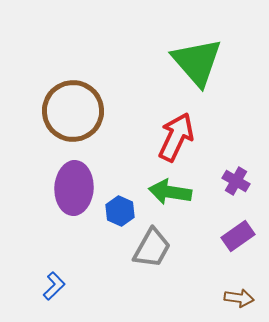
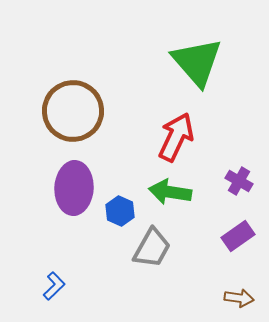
purple cross: moved 3 px right
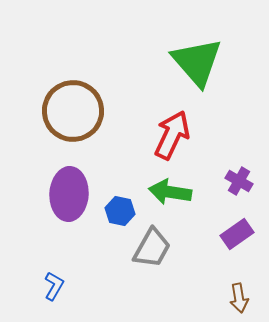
red arrow: moved 4 px left, 2 px up
purple ellipse: moved 5 px left, 6 px down
blue hexagon: rotated 12 degrees counterclockwise
purple rectangle: moved 1 px left, 2 px up
blue L-shape: rotated 16 degrees counterclockwise
brown arrow: rotated 72 degrees clockwise
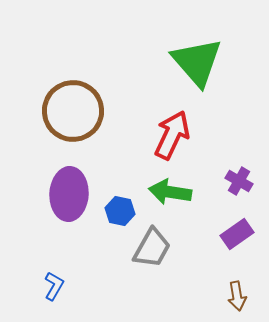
brown arrow: moved 2 px left, 2 px up
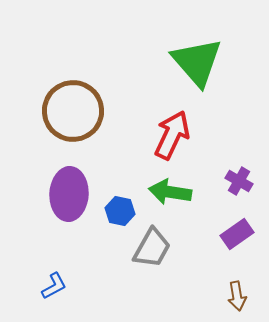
blue L-shape: rotated 32 degrees clockwise
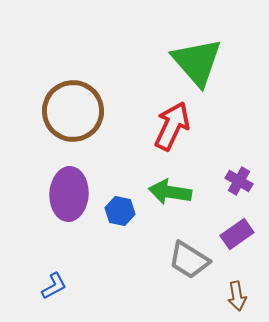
red arrow: moved 9 px up
gray trapezoid: moved 37 px right, 12 px down; rotated 93 degrees clockwise
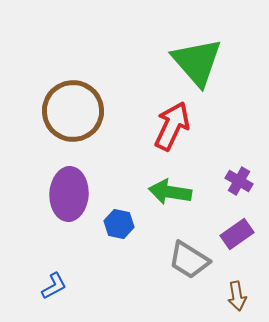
blue hexagon: moved 1 px left, 13 px down
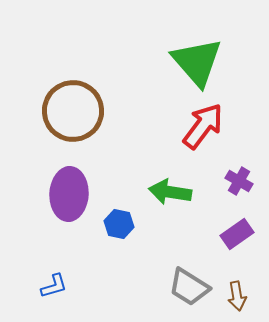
red arrow: moved 31 px right; rotated 12 degrees clockwise
gray trapezoid: moved 27 px down
blue L-shape: rotated 12 degrees clockwise
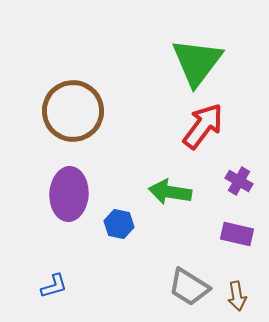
green triangle: rotated 18 degrees clockwise
purple rectangle: rotated 48 degrees clockwise
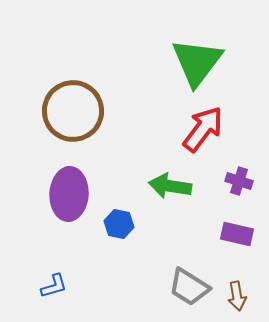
red arrow: moved 3 px down
purple cross: rotated 12 degrees counterclockwise
green arrow: moved 6 px up
